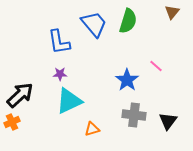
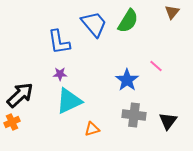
green semicircle: rotated 15 degrees clockwise
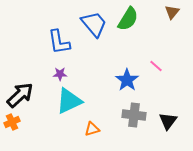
green semicircle: moved 2 px up
